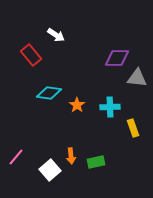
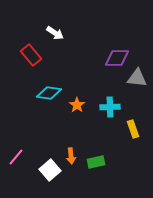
white arrow: moved 1 px left, 2 px up
yellow rectangle: moved 1 px down
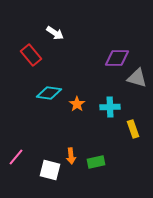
gray triangle: rotated 10 degrees clockwise
orange star: moved 1 px up
white square: rotated 35 degrees counterclockwise
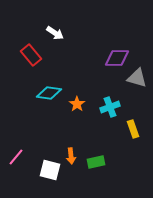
cyan cross: rotated 18 degrees counterclockwise
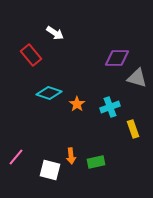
cyan diamond: rotated 10 degrees clockwise
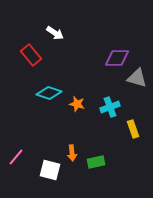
orange star: rotated 21 degrees counterclockwise
orange arrow: moved 1 px right, 3 px up
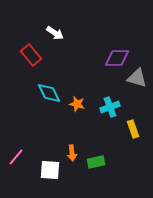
cyan diamond: rotated 45 degrees clockwise
white square: rotated 10 degrees counterclockwise
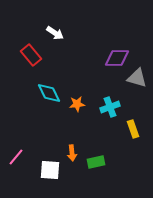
orange star: rotated 21 degrees counterclockwise
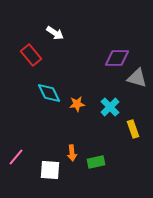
cyan cross: rotated 24 degrees counterclockwise
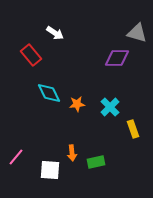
gray triangle: moved 45 px up
